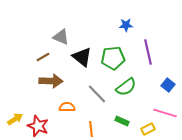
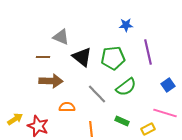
brown line: rotated 32 degrees clockwise
blue square: rotated 16 degrees clockwise
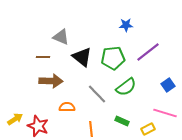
purple line: rotated 65 degrees clockwise
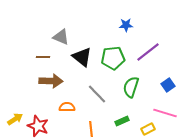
green semicircle: moved 5 px right; rotated 145 degrees clockwise
green rectangle: rotated 48 degrees counterclockwise
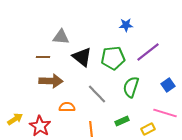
gray triangle: rotated 18 degrees counterclockwise
red star: moved 2 px right; rotated 10 degrees clockwise
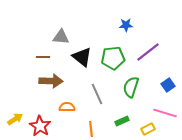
gray line: rotated 20 degrees clockwise
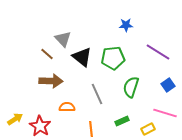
gray triangle: moved 2 px right, 2 px down; rotated 42 degrees clockwise
purple line: moved 10 px right; rotated 70 degrees clockwise
brown line: moved 4 px right, 3 px up; rotated 40 degrees clockwise
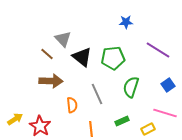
blue star: moved 3 px up
purple line: moved 2 px up
orange semicircle: moved 5 px right, 2 px up; rotated 84 degrees clockwise
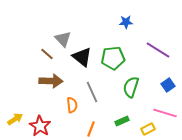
gray line: moved 5 px left, 2 px up
orange line: rotated 28 degrees clockwise
